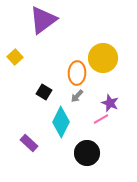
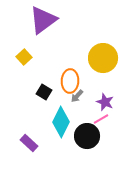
yellow square: moved 9 px right
orange ellipse: moved 7 px left, 8 px down
purple star: moved 5 px left, 1 px up
black circle: moved 17 px up
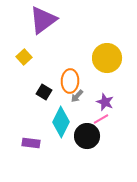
yellow circle: moved 4 px right
purple rectangle: moved 2 px right; rotated 36 degrees counterclockwise
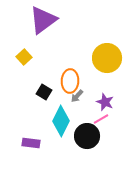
cyan diamond: moved 1 px up
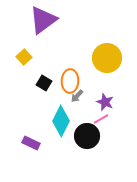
black square: moved 9 px up
purple rectangle: rotated 18 degrees clockwise
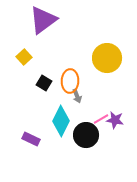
gray arrow: rotated 64 degrees counterclockwise
purple star: moved 10 px right, 18 px down; rotated 12 degrees counterclockwise
black circle: moved 1 px left, 1 px up
purple rectangle: moved 4 px up
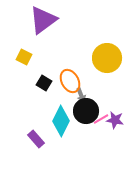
yellow square: rotated 21 degrees counterclockwise
orange ellipse: rotated 30 degrees counterclockwise
gray arrow: moved 4 px right, 1 px up
black circle: moved 24 px up
purple rectangle: moved 5 px right; rotated 24 degrees clockwise
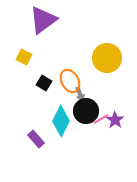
gray arrow: moved 1 px left, 1 px up
purple star: rotated 24 degrees clockwise
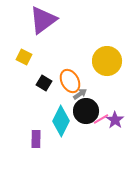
yellow circle: moved 3 px down
gray arrow: rotated 104 degrees counterclockwise
purple rectangle: rotated 42 degrees clockwise
